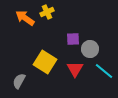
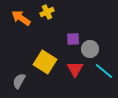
orange arrow: moved 4 px left
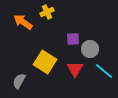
orange arrow: moved 2 px right, 4 px down
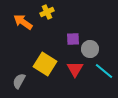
yellow square: moved 2 px down
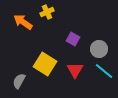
purple square: rotated 32 degrees clockwise
gray circle: moved 9 px right
red triangle: moved 1 px down
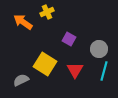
purple square: moved 4 px left
cyan line: rotated 66 degrees clockwise
gray semicircle: moved 2 px right, 1 px up; rotated 35 degrees clockwise
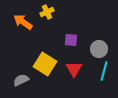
purple square: moved 2 px right, 1 px down; rotated 24 degrees counterclockwise
red triangle: moved 1 px left, 1 px up
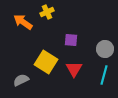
gray circle: moved 6 px right
yellow square: moved 1 px right, 2 px up
cyan line: moved 4 px down
